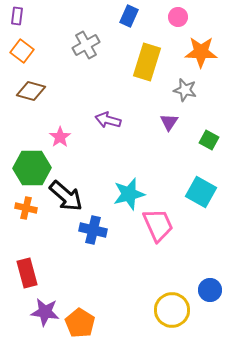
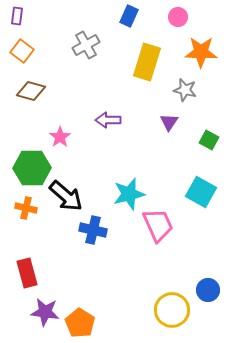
purple arrow: rotated 15 degrees counterclockwise
blue circle: moved 2 px left
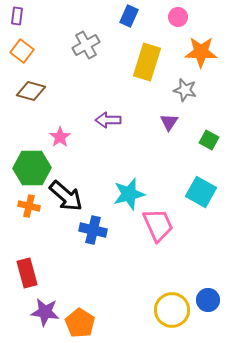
orange cross: moved 3 px right, 2 px up
blue circle: moved 10 px down
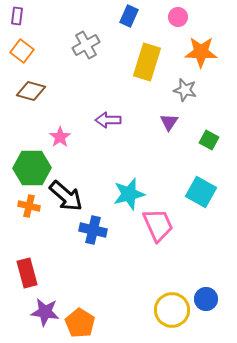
blue circle: moved 2 px left, 1 px up
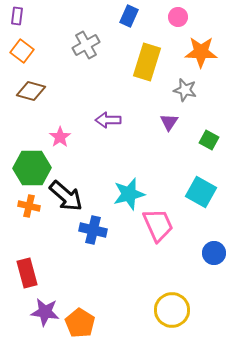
blue circle: moved 8 px right, 46 px up
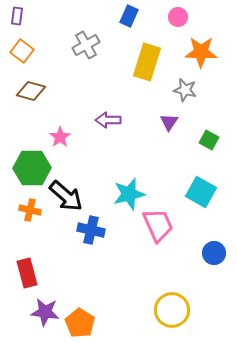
orange cross: moved 1 px right, 4 px down
blue cross: moved 2 px left
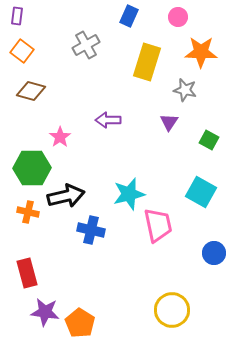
black arrow: rotated 54 degrees counterclockwise
orange cross: moved 2 px left, 2 px down
pink trapezoid: rotated 12 degrees clockwise
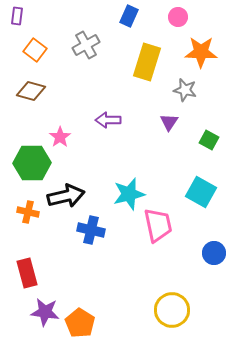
orange square: moved 13 px right, 1 px up
green hexagon: moved 5 px up
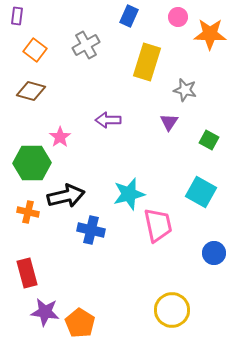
orange star: moved 9 px right, 18 px up
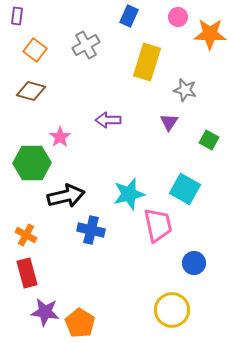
cyan square: moved 16 px left, 3 px up
orange cross: moved 2 px left, 23 px down; rotated 15 degrees clockwise
blue circle: moved 20 px left, 10 px down
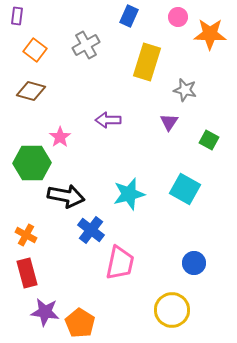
black arrow: rotated 24 degrees clockwise
pink trapezoid: moved 38 px left, 38 px down; rotated 24 degrees clockwise
blue cross: rotated 24 degrees clockwise
